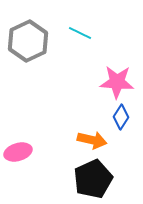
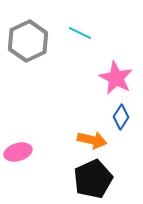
pink star: moved 1 px left, 4 px up; rotated 24 degrees clockwise
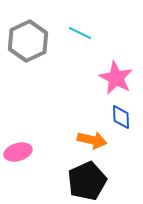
blue diamond: rotated 35 degrees counterclockwise
black pentagon: moved 6 px left, 2 px down
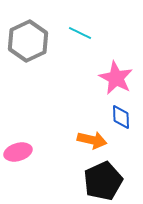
black pentagon: moved 16 px right
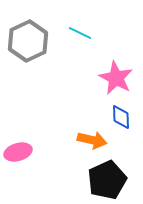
black pentagon: moved 4 px right, 1 px up
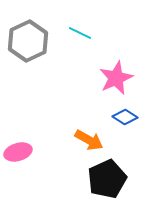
pink star: rotated 20 degrees clockwise
blue diamond: moved 4 px right; rotated 55 degrees counterclockwise
orange arrow: moved 3 px left; rotated 16 degrees clockwise
black pentagon: moved 1 px up
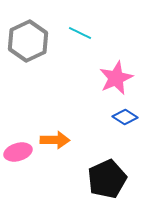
orange arrow: moved 34 px left; rotated 28 degrees counterclockwise
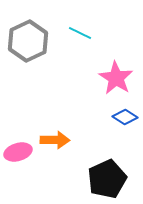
pink star: rotated 16 degrees counterclockwise
